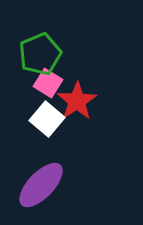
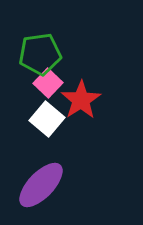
green pentagon: rotated 15 degrees clockwise
pink square: rotated 12 degrees clockwise
red star: moved 4 px right, 1 px up
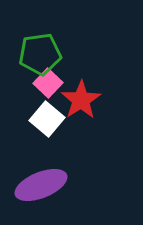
purple ellipse: rotated 24 degrees clockwise
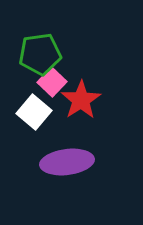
pink square: moved 4 px right, 1 px up
white square: moved 13 px left, 7 px up
purple ellipse: moved 26 px right, 23 px up; rotated 15 degrees clockwise
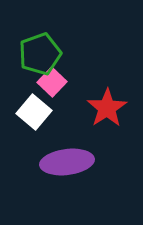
green pentagon: rotated 12 degrees counterclockwise
red star: moved 26 px right, 8 px down
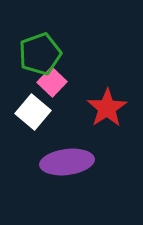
white square: moved 1 px left
